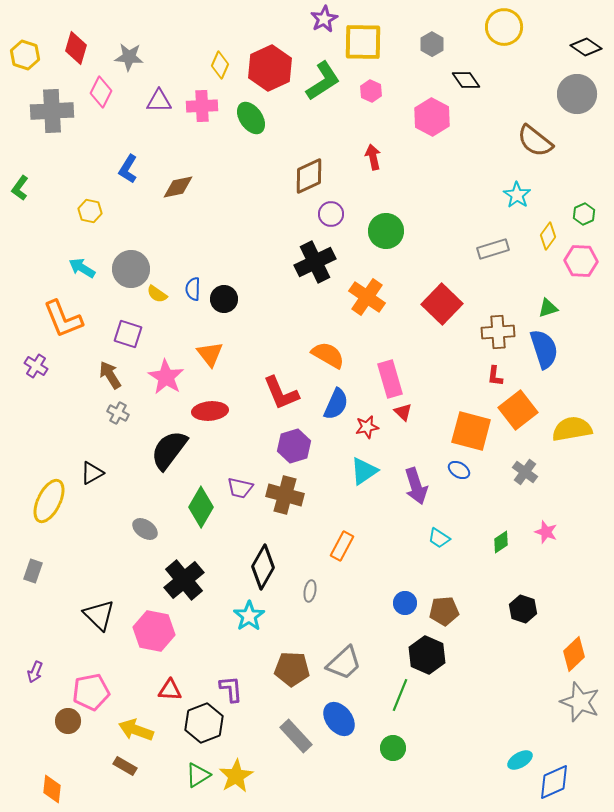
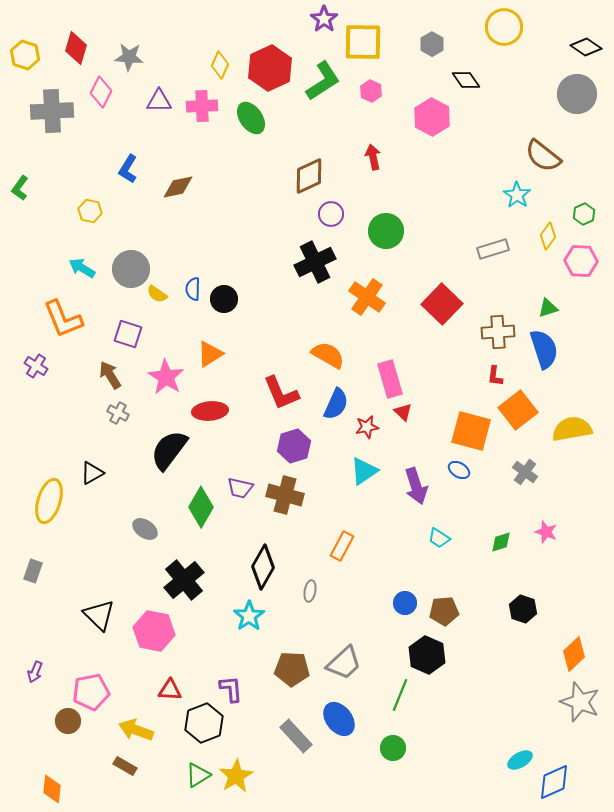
purple star at (324, 19): rotated 8 degrees counterclockwise
brown semicircle at (535, 141): moved 8 px right, 15 px down
orange triangle at (210, 354): rotated 36 degrees clockwise
yellow ellipse at (49, 501): rotated 9 degrees counterclockwise
green diamond at (501, 542): rotated 15 degrees clockwise
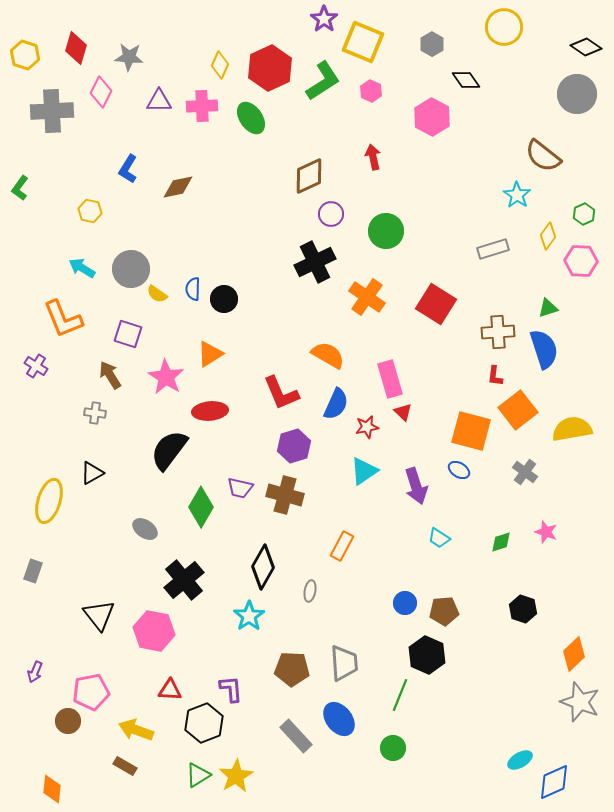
yellow square at (363, 42): rotated 21 degrees clockwise
red square at (442, 304): moved 6 px left; rotated 12 degrees counterclockwise
gray cross at (118, 413): moved 23 px left; rotated 20 degrees counterclockwise
black triangle at (99, 615): rotated 8 degrees clockwise
gray trapezoid at (344, 663): rotated 51 degrees counterclockwise
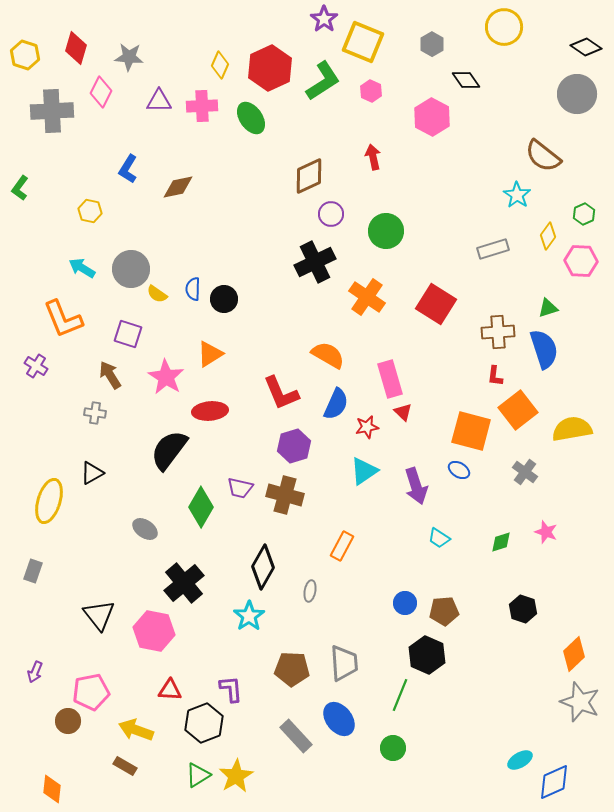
black cross at (184, 580): moved 3 px down
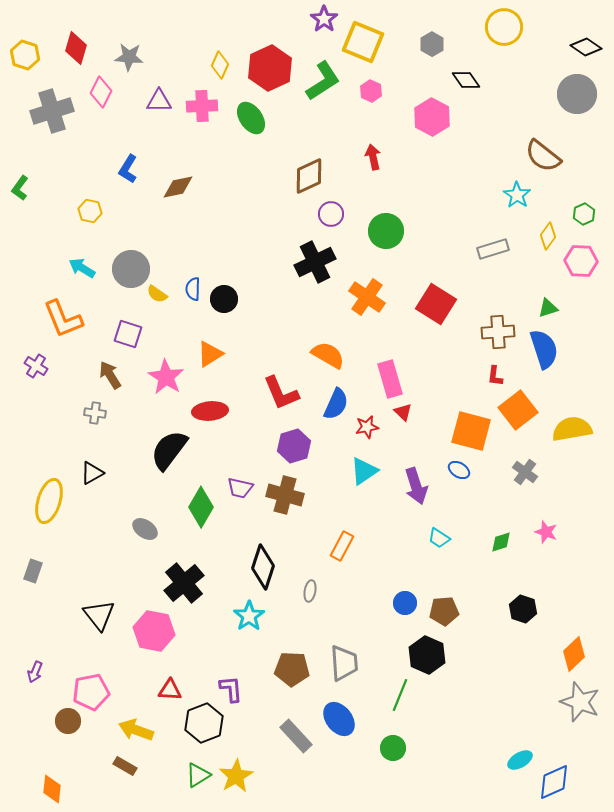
gray cross at (52, 111): rotated 15 degrees counterclockwise
black diamond at (263, 567): rotated 12 degrees counterclockwise
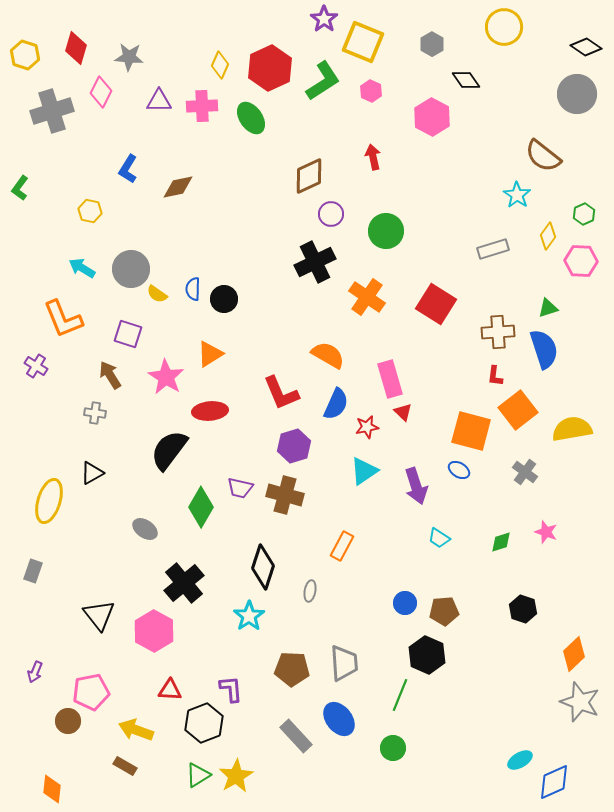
pink hexagon at (154, 631): rotated 18 degrees clockwise
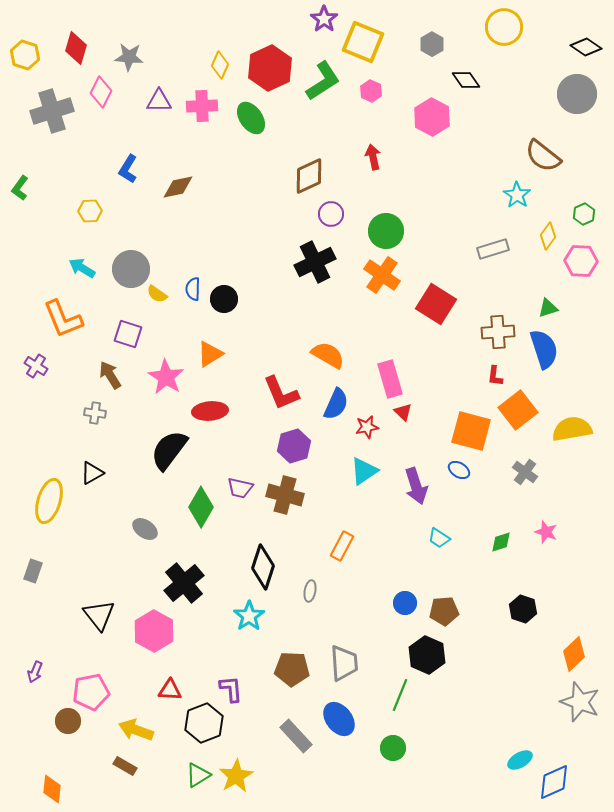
yellow hexagon at (90, 211): rotated 15 degrees counterclockwise
orange cross at (367, 297): moved 15 px right, 22 px up
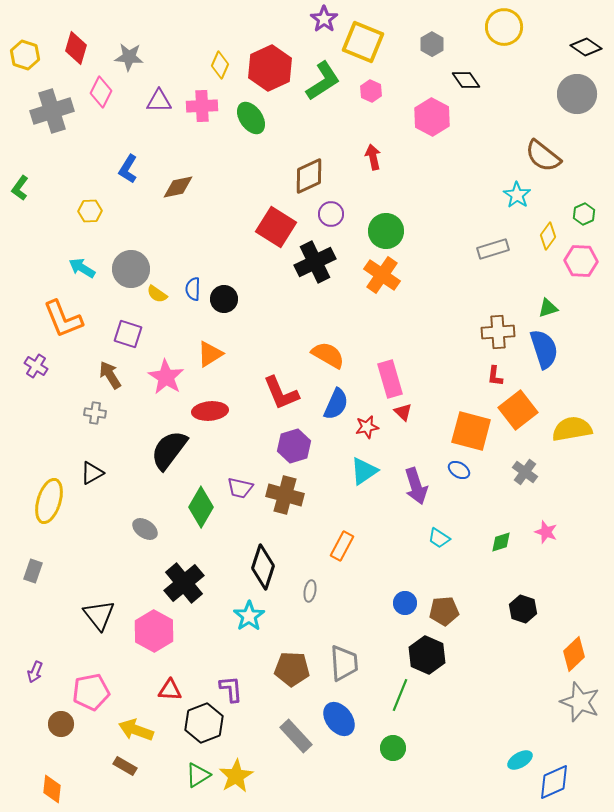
red square at (436, 304): moved 160 px left, 77 px up
brown circle at (68, 721): moved 7 px left, 3 px down
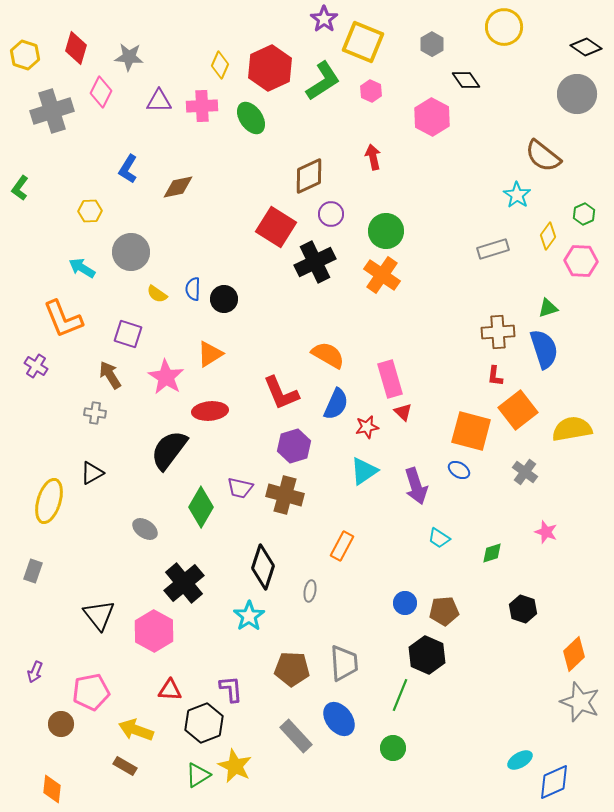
gray circle at (131, 269): moved 17 px up
green diamond at (501, 542): moved 9 px left, 11 px down
yellow star at (236, 776): moved 1 px left, 10 px up; rotated 16 degrees counterclockwise
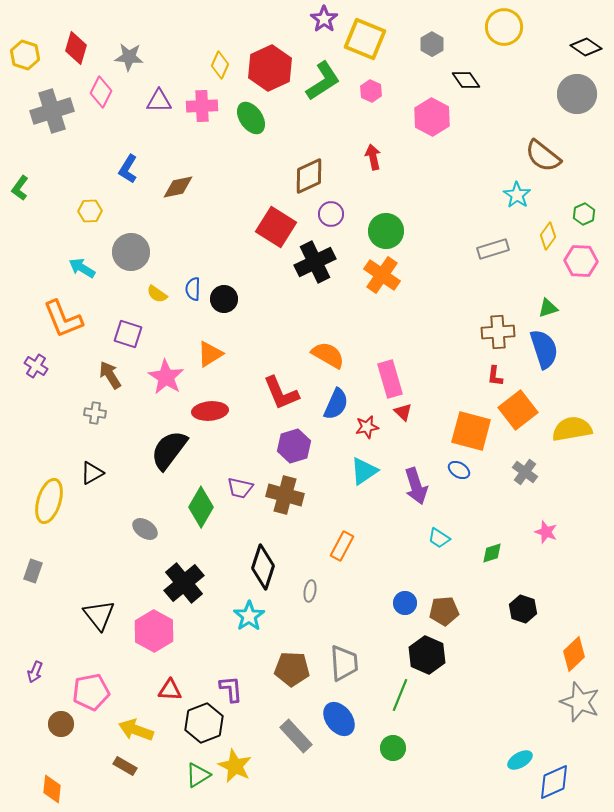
yellow square at (363, 42): moved 2 px right, 3 px up
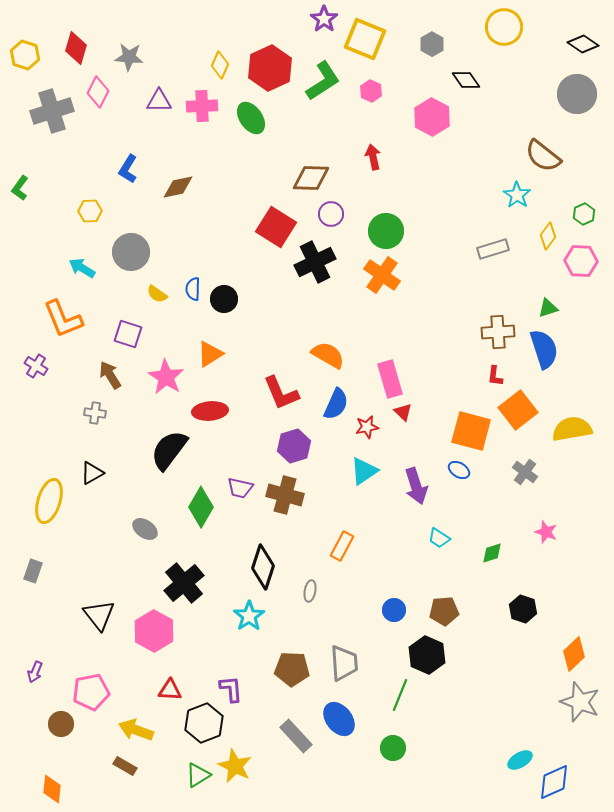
black diamond at (586, 47): moved 3 px left, 3 px up
pink diamond at (101, 92): moved 3 px left
brown diamond at (309, 176): moved 2 px right, 2 px down; rotated 27 degrees clockwise
blue circle at (405, 603): moved 11 px left, 7 px down
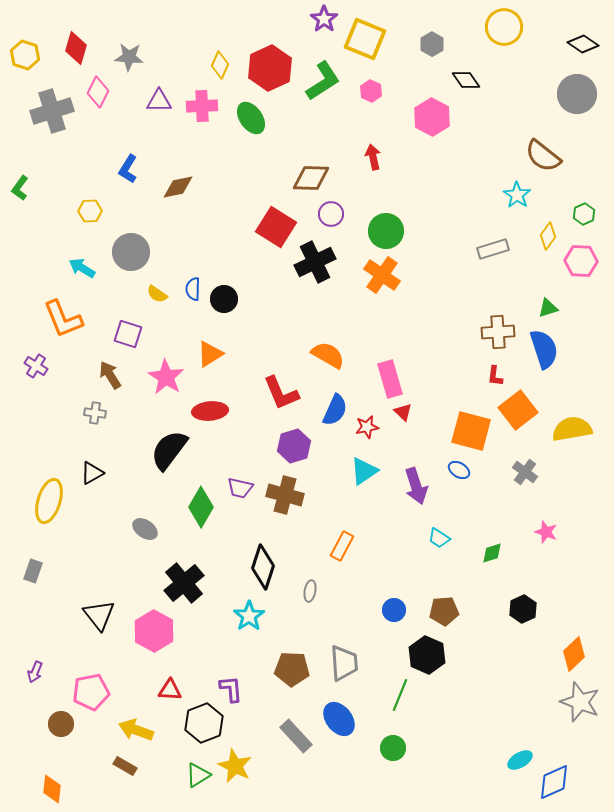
blue semicircle at (336, 404): moved 1 px left, 6 px down
black hexagon at (523, 609): rotated 16 degrees clockwise
